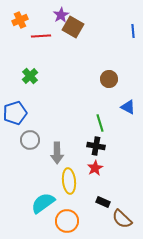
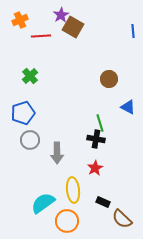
blue pentagon: moved 8 px right
black cross: moved 7 px up
yellow ellipse: moved 4 px right, 9 px down
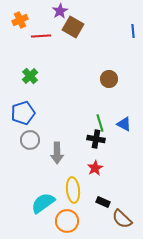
purple star: moved 1 px left, 4 px up
blue triangle: moved 4 px left, 17 px down
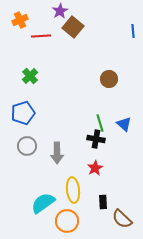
brown square: rotated 10 degrees clockwise
blue triangle: rotated 14 degrees clockwise
gray circle: moved 3 px left, 6 px down
black rectangle: rotated 64 degrees clockwise
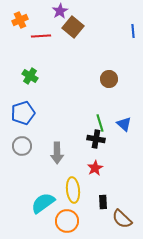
green cross: rotated 14 degrees counterclockwise
gray circle: moved 5 px left
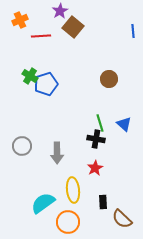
blue pentagon: moved 23 px right, 29 px up
orange circle: moved 1 px right, 1 px down
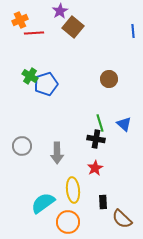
red line: moved 7 px left, 3 px up
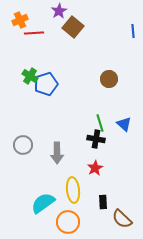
purple star: moved 1 px left
gray circle: moved 1 px right, 1 px up
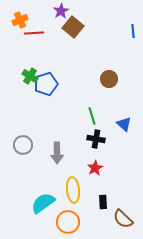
purple star: moved 2 px right
green line: moved 8 px left, 7 px up
brown semicircle: moved 1 px right
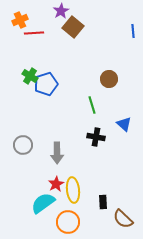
green line: moved 11 px up
black cross: moved 2 px up
red star: moved 39 px left, 16 px down
